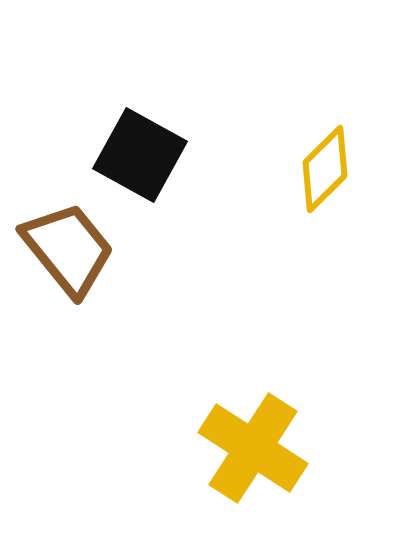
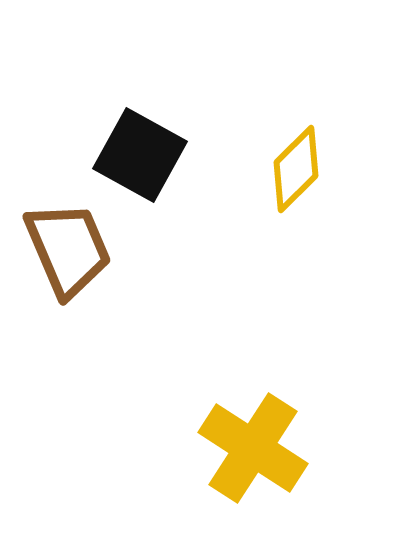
yellow diamond: moved 29 px left
brown trapezoid: rotated 16 degrees clockwise
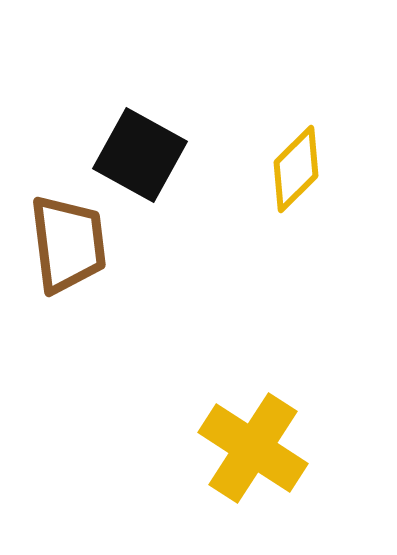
brown trapezoid: moved 5 px up; rotated 16 degrees clockwise
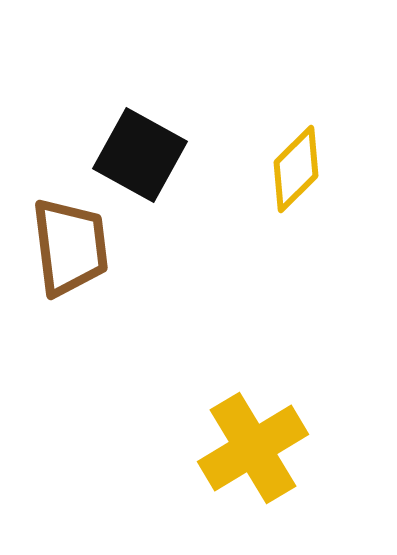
brown trapezoid: moved 2 px right, 3 px down
yellow cross: rotated 26 degrees clockwise
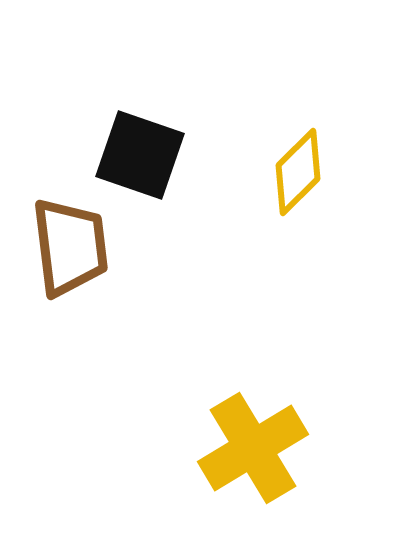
black square: rotated 10 degrees counterclockwise
yellow diamond: moved 2 px right, 3 px down
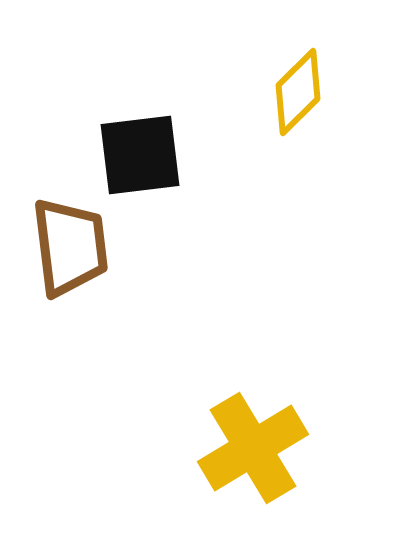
black square: rotated 26 degrees counterclockwise
yellow diamond: moved 80 px up
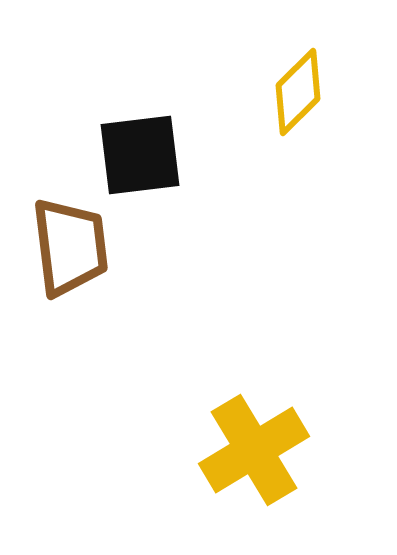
yellow cross: moved 1 px right, 2 px down
